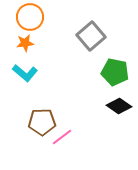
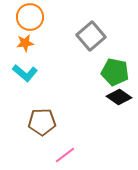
black diamond: moved 9 px up
pink line: moved 3 px right, 18 px down
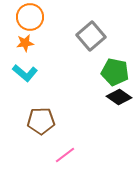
brown pentagon: moved 1 px left, 1 px up
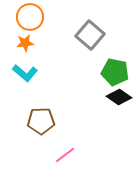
gray square: moved 1 px left, 1 px up; rotated 8 degrees counterclockwise
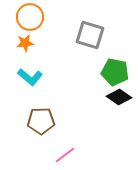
gray square: rotated 24 degrees counterclockwise
cyan L-shape: moved 5 px right, 4 px down
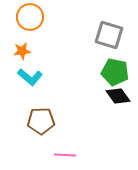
gray square: moved 19 px right
orange star: moved 3 px left, 8 px down
black diamond: moved 1 px left, 1 px up; rotated 20 degrees clockwise
pink line: rotated 40 degrees clockwise
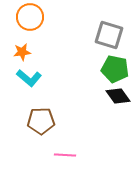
orange star: moved 1 px down
green pentagon: moved 3 px up
cyan L-shape: moved 1 px left, 1 px down
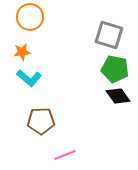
pink line: rotated 25 degrees counterclockwise
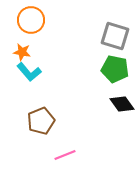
orange circle: moved 1 px right, 3 px down
gray square: moved 6 px right, 1 px down
orange star: rotated 18 degrees clockwise
cyan L-shape: moved 6 px up; rotated 10 degrees clockwise
black diamond: moved 4 px right, 8 px down
brown pentagon: rotated 20 degrees counterclockwise
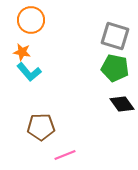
green pentagon: moved 1 px up
brown pentagon: moved 6 px down; rotated 20 degrees clockwise
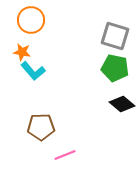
cyan L-shape: moved 4 px right, 1 px up
black diamond: rotated 15 degrees counterclockwise
